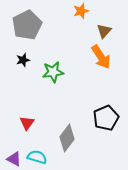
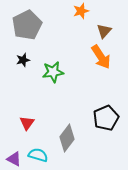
cyan semicircle: moved 1 px right, 2 px up
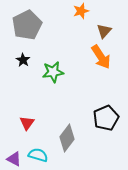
black star: rotated 24 degrees counterclockwise
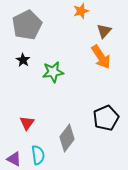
cyan semicircle: rotated 66 degrees clockwise
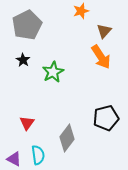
green star: rotated 20 degrees counterclockwise
black pentagon: rotated 10 degrees clockwise
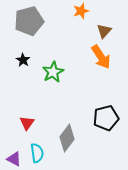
gray pentagon: moved 2 px right, 4 px up; rotated 12 degrees clockwise
cyan semicircle: moved 1 px left, 2 px up
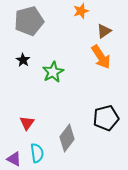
brown triangle: rotated 14 degrees clockwise
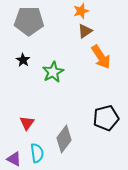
gray pentagon: rotated 16 degrees clockwise
brown triangle: moved 19 px left
gray diamond: moved 3 px left, 1 px down
